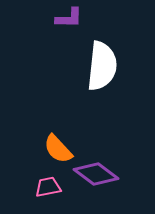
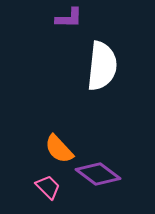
orange semicircle: moved 1 px right
purple diamond: moved 2 px right
pink trapezoid: rotated 56 degrees clockwise
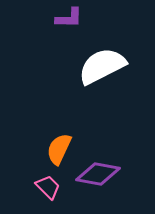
white semicircle: rotated 123 degrees counterclockwise
orange semicircle: rotated 68 degrees clockwise
purple diamond: rotated 27 degrees counterclockwise
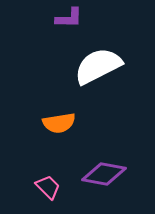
white semicircle: moved 4 px left
orange semicircle: moved 26 px up; rotated 124 degrees counterclockwise
purple diamond: moved 6 px right
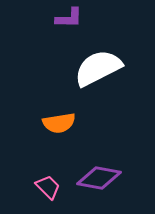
white semicircle: moved 2 px down
purple diamond: moved 5 px left, 4 px down
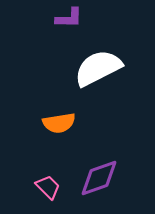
purple diamond: rotated 30 degrees counterclockwise
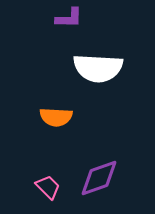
white semicircle: rotated 150 degrees counterclockwise
orange semicircle: moved 3 px left, 6 px up; rotated 12 degrees clockwise
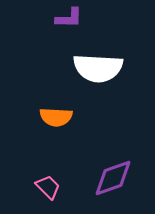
purple diamond: moved 14 px right
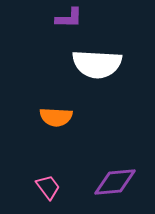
white semicircle: moved 1 px left, 4 px up
purple diamond: moved 2 px right, 4 px down; rotated 15 degrees clockwise
pink trapezoid: rotated 8 degrees clockwise
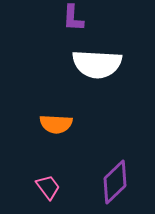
purple L-shape: moved 4 px right; rotated 92 degrees clockwise
orange semicircle: moved 7 px down
purple diamond: rotated 39 degrees counterclockwise
